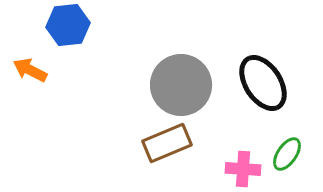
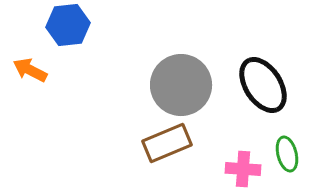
black ellipse: moved 2 px down
green ellipse: rotated 48 degrees counterclockwise
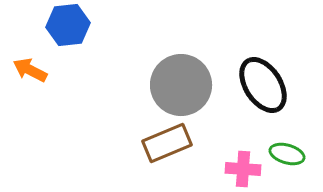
green ellipse: rotated 60 degrees counterclockwise
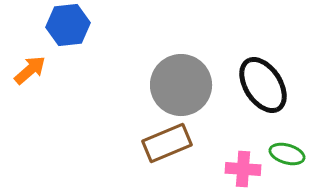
orange arrow: rotated 112 degrees clockwise
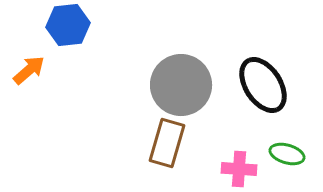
orange arrow: moved 1 px left
brown rectangle: rotated 51 degrees counterclockwise
pink cross: moved 4 px left
